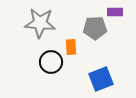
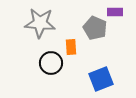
gray pentagon: rotated 25 degrees clockwise
black circle: moved 1 px down
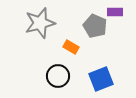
gray star: rotated 20 degrees counterclockwise
gray pentagon: moved 2 px up
orange rectangle: rotated 56 degrees counterclockwise
black circle: moved 7 px right, 13 px down
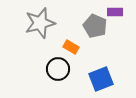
black circle: moved 7 px up
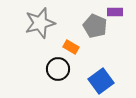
blue square: moved 2 px down; rotated 15 degrees counterclockwise
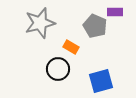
blue square: rotated 20 degrees clockwise
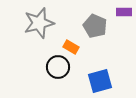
purple rectangle: moved 9 px right
gray star: moved 1 px left
black circle: moved 2 px up
blue square: moved 1 px left
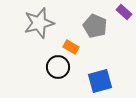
purple rectangle: rotated 42 degrees clockwise
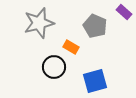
black circle: moved 4 px left
blue square: moved 5 px left
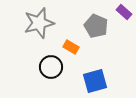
gray pentagon: moved 1 px right
black circle: moved 3 px left
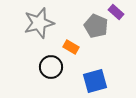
purple rectangle: moved 8 px left
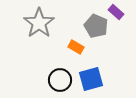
gray star: rotated 20 degrees counterclockwise
orange rectangle: moved 5 px right
black circle: moved 9 px right, 13 px down
blue square: moved 4 px left, 2 px up
